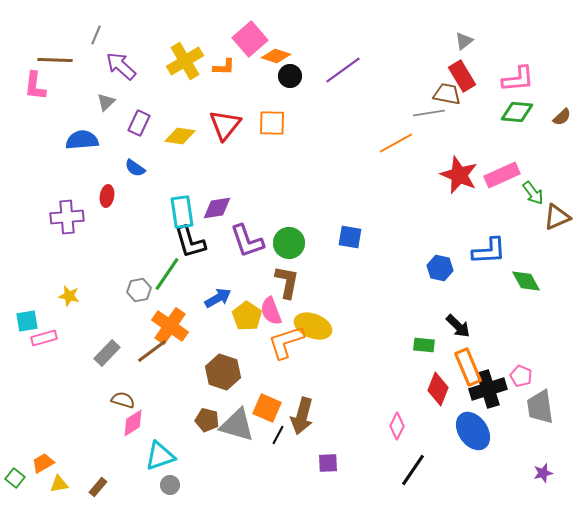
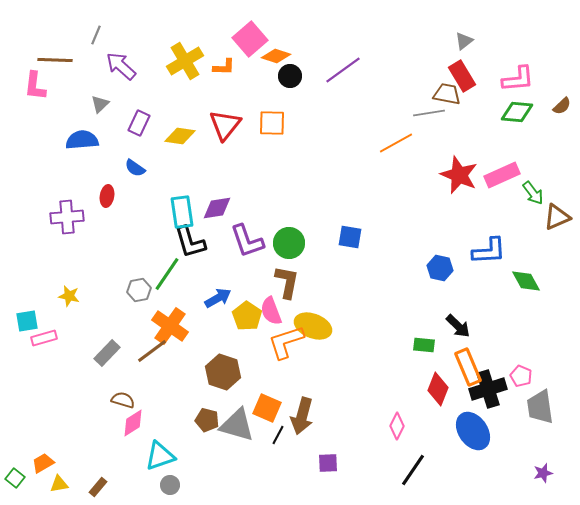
gray triangle at (106, 102): moved 6 px left, 2 px down
brown semicircle at (562, 117): moved 11 px up
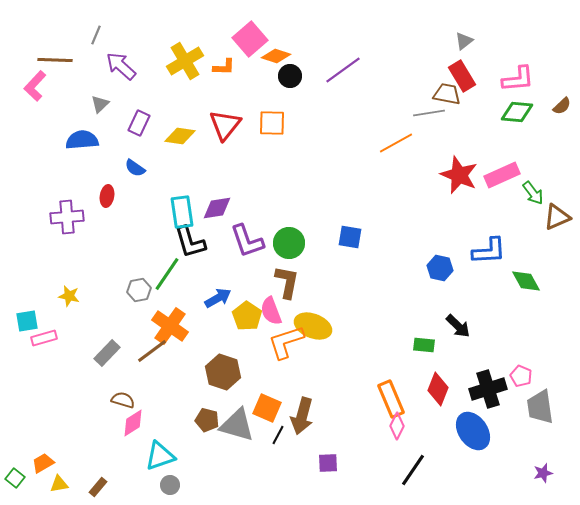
pink L-shape at (35, 86): rotated 36 degrees clockwise
orange rectangle at (468, 367): moved 77 px left, 32 px down
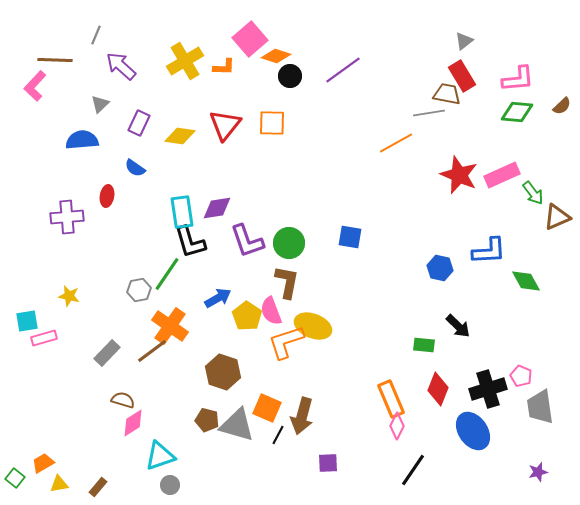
purple star at (543, 473): moved 5 px left, 1 px up
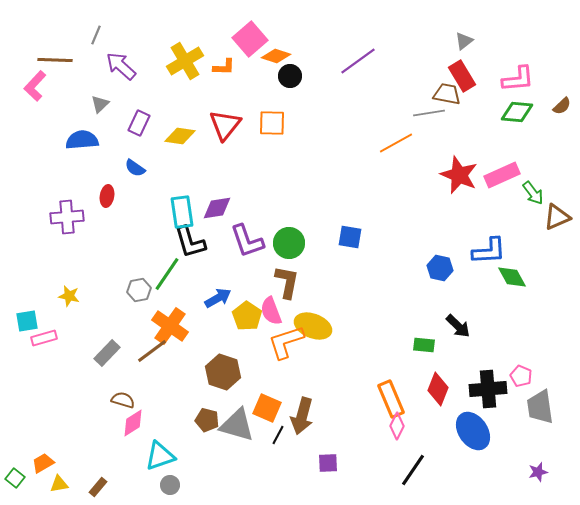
purple line at (343, 70): moved 15 px right, 9 px up
green diamond at (526, 281): moved 14 px left, 4 px up
black cross at (488, 389): rotated 12 degrees clockwise
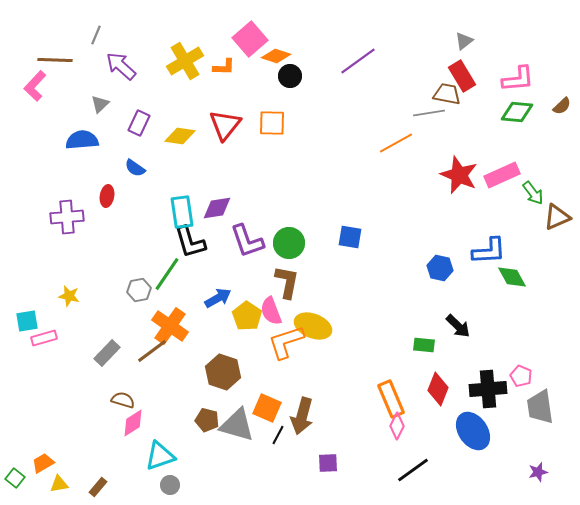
black line at (413, 470): rotated 20 degrees clockwise
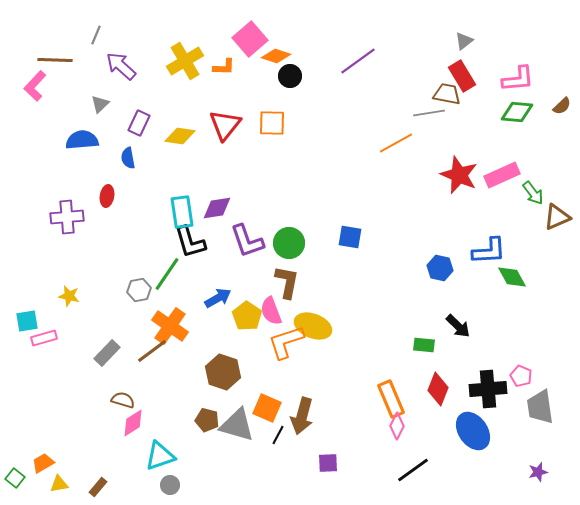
blue semicircle at (135, 168): moved 7 px left, 10 px up; rotated 45 degrees clockwise
